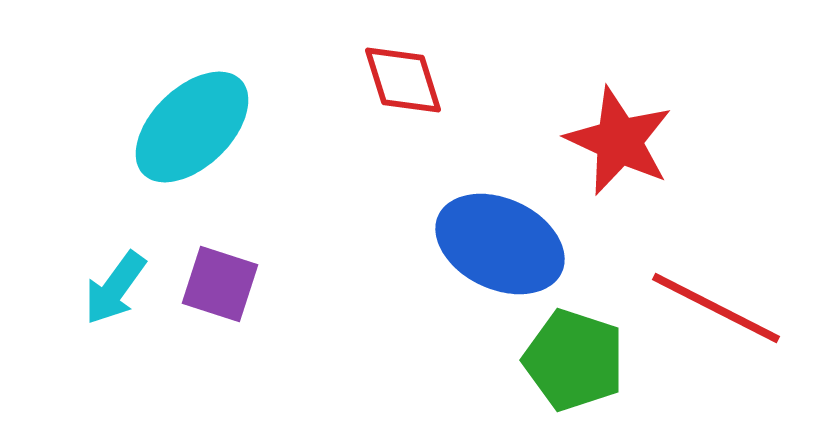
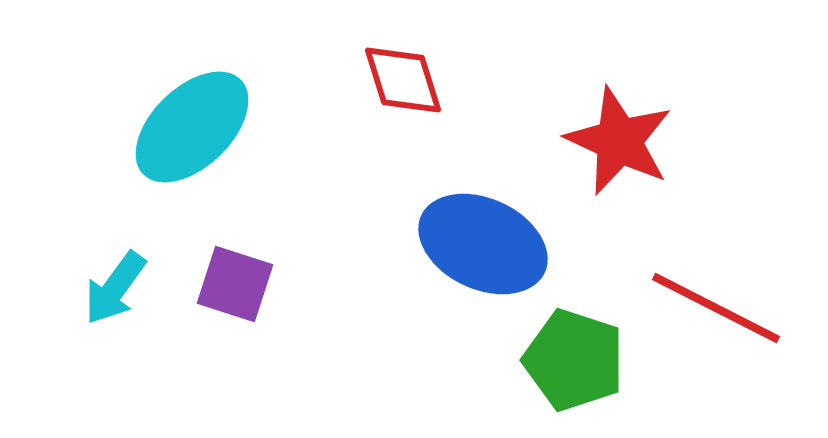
blue ellipse: moved 17 px left
purple square: moved 15 px right
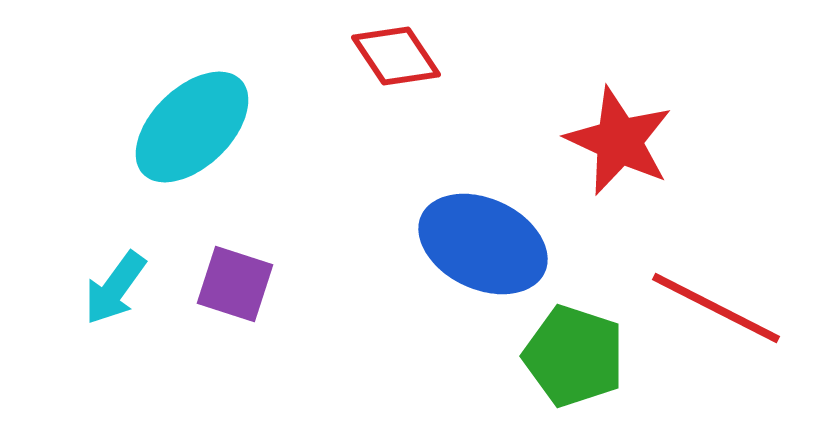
red diamond: moved 7 px left, 24 px up; rotated 16 degrees counterclockwise
green pentagon: moved 4 px up
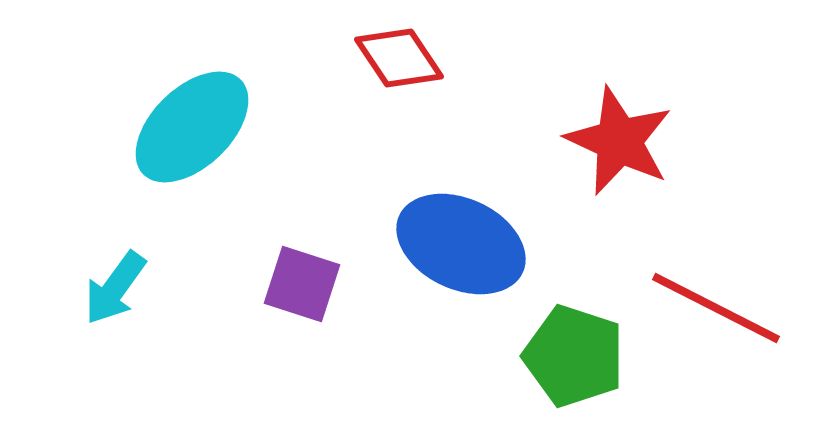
red diamond: moved 3 px right, 2 px down
blue ellipse: moved 22 px left
purple square: moved 67 px right
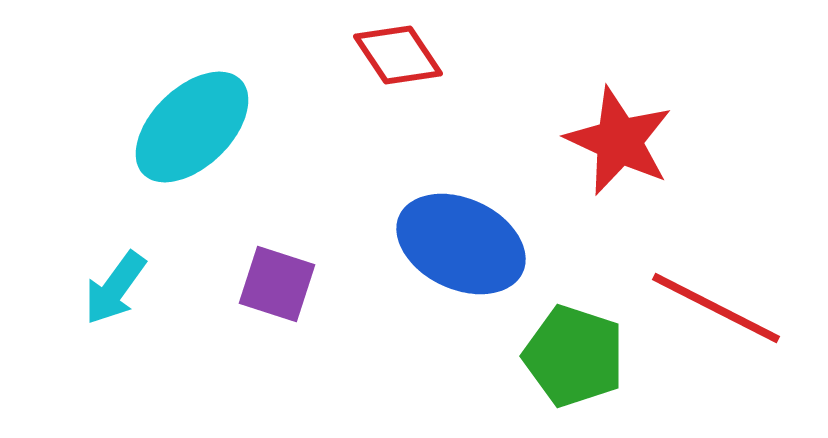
red diamond: moved 1 px left, 3 px up
purple square: moved 25 px left
